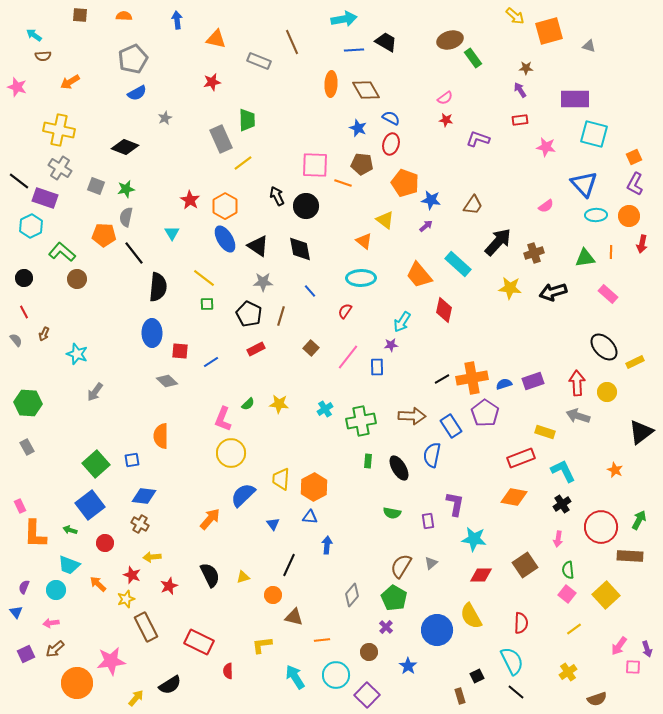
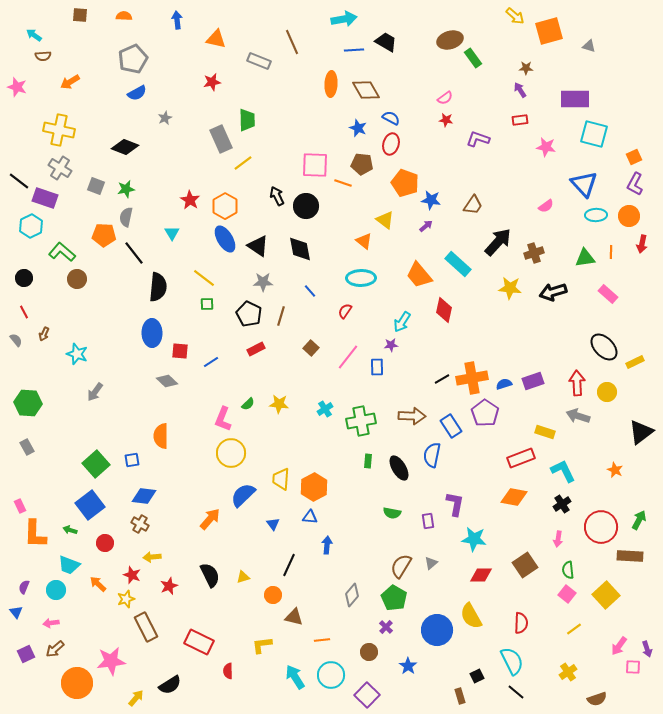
cyan circle at (336, 675): moved 5 px left
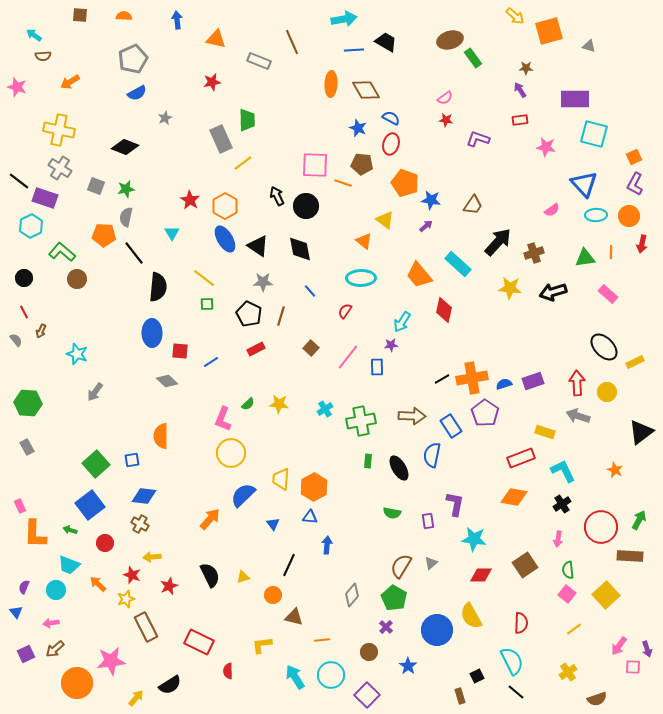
pink semicircle at (546, 206): moved 6 px right, 4 px down
brown arrow at (44, 334): moved 3 px left, 3 px up
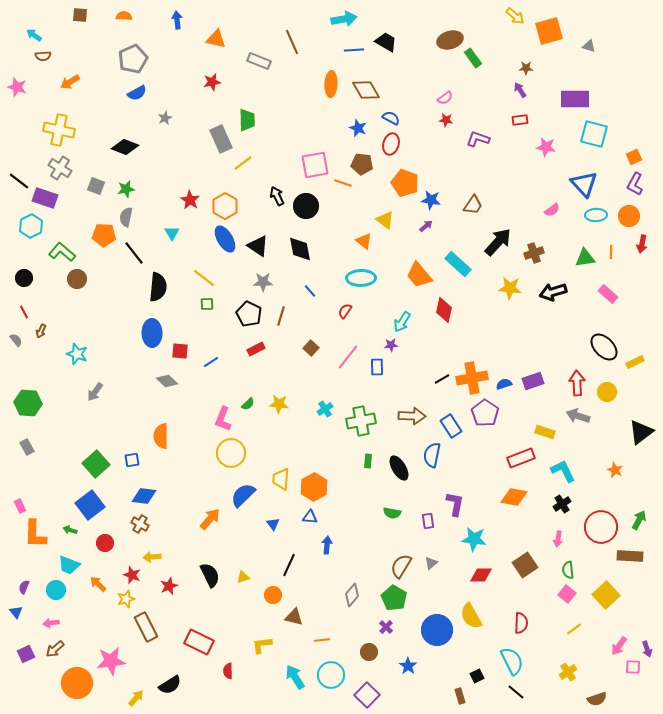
pink square at (315, 165): rotated 12 degrees counterclockwise
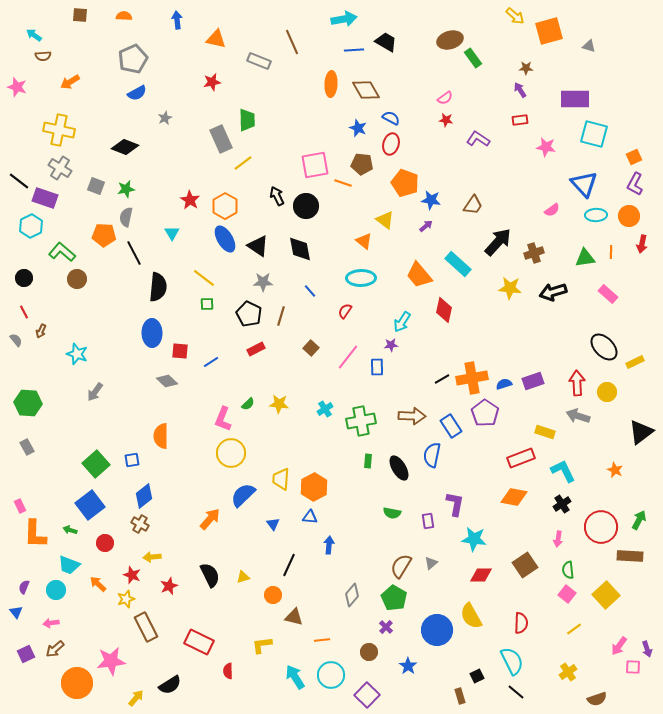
purple L-shape at (478, 139): rotated 15 degrees clockwise
black line at (134, 253): rotated 10 degrees clockwise
blue diamond at (144, 496): rotated 45 degrees counterclockwise
blue arrow at (327, 545): moved 2 px right
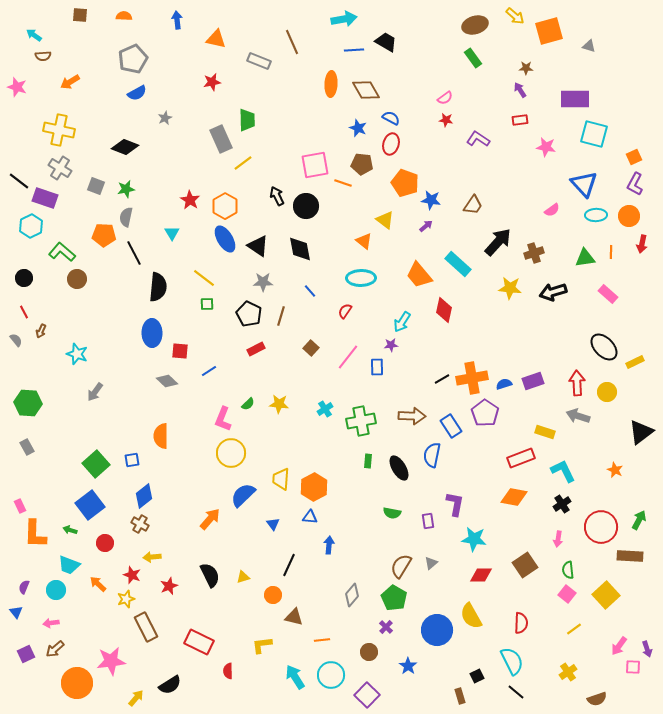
brown ellipse at (450, 40): moved 25 px right, 15 px up
blue line at (211, 362): moved 2 px left, 9 px down
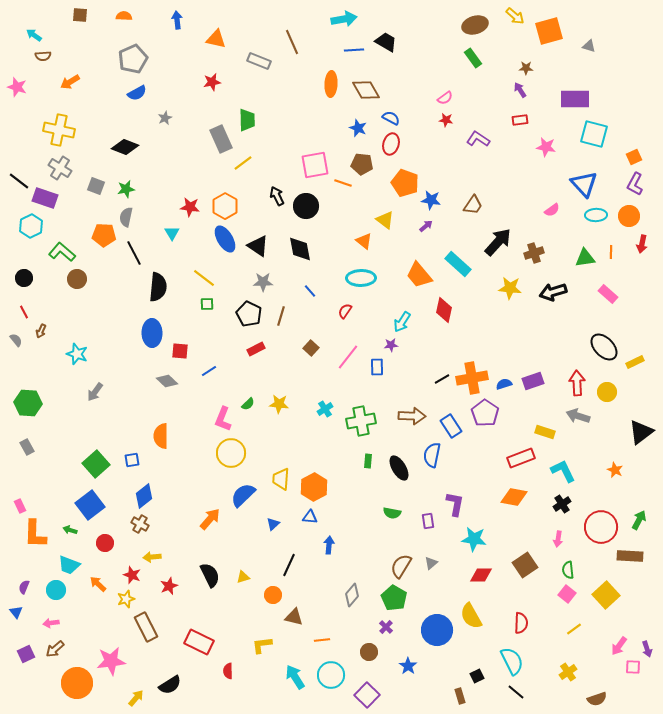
red star at (190, 200): moved 7 px down; rotated 24 degrees counterclockwise
blue triangle at (273, 524): rotated 24 degrees clockwise
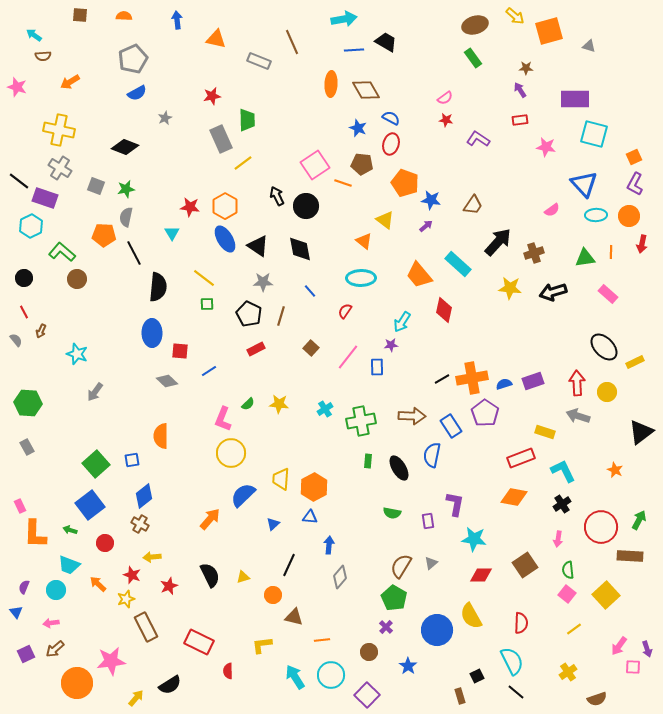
red star at (212, 82): moved 14 px down
pink square at (315, 165): rotated 24 degrees counterclockwise
gray diamond at (352, 595): moved 12 px left, 18 px up
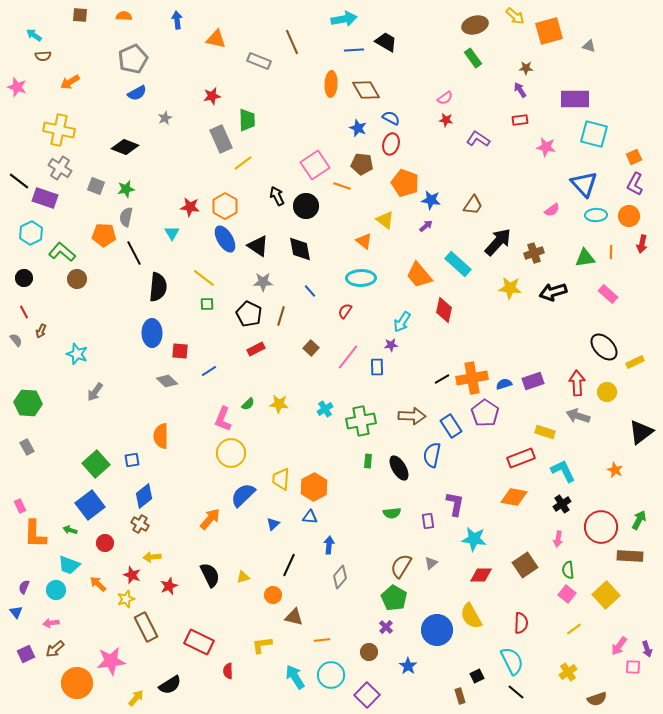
orange line at (343, 183): moved 1 px left, 3 px down
cyan hexagon at (31, 226): moved 7 px down
green semicircle at (392, 513): rotated 18 degrees counterclockwise
